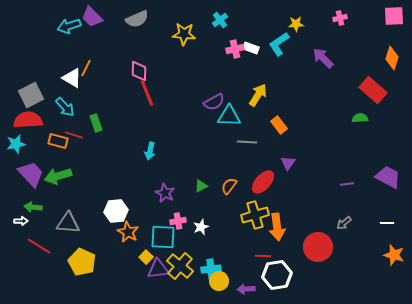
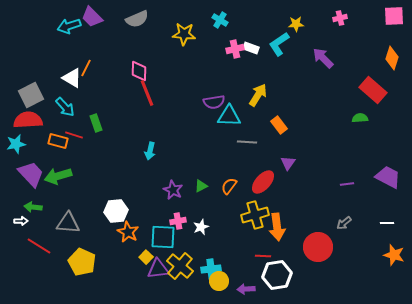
cyan cross at (220, 20): rotated 21 degrees counterclockwise
purple semicircle at (214, 102): rotated 20 degrees clockwise
purple star at (165, 193): moved 8 px right, 3 px up
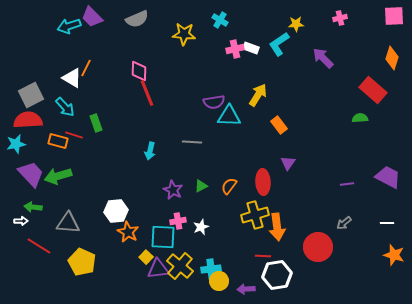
gray line at (247, 142): moved 55 px left
red ellipse at (263, 182): rotated 45 degrees counterclockwise
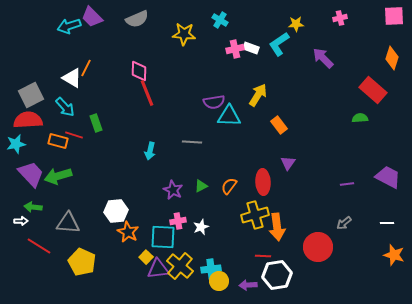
purple arrow at (246, 289): moved 2 px right, 4 px up
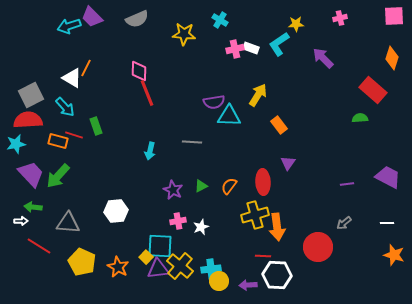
green rectangle at (96, 123): moved 3 px down
green arrow at (58, 176): rotated 32 degrees counterclockwise
orange star at (128, 232): moved 10 px left, 35 px down
cyan square at (163, 237): moved 3 px left, 9 px down
white hexagon at (277, 275): rotated 12 degrees clockwise
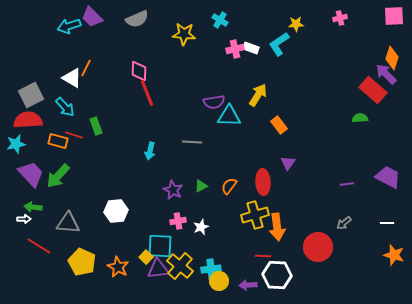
purple arrow at (323, 58): moved 63 px right, 16 px down
white arrow at (21, 221): moved 3 px right, 2 px up
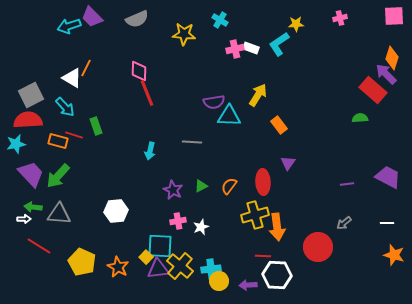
gray triangle at (68, 223): moved 9 px left, 9 px up
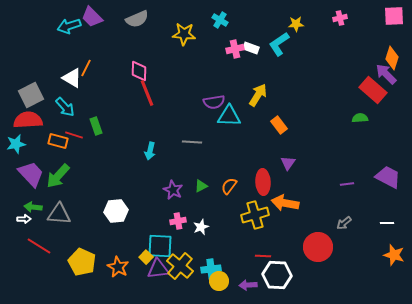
orange arrow at (277, 227): moved 8 px right, 24 px up; rotated 108 degrees clockwise
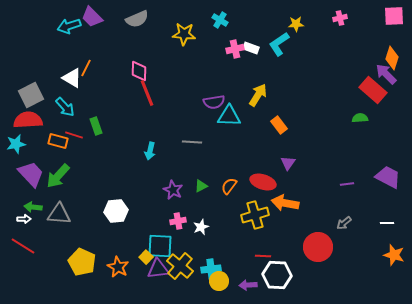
red ellipse at (263, 182): rotated 70 degrees counterclockwise
red line at (39, 246): moved 16 px left
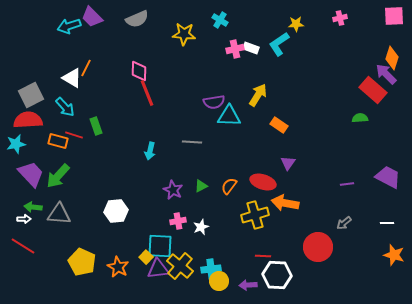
orange rectangle at (279, 125): rotated 18 degrees counterclockwise
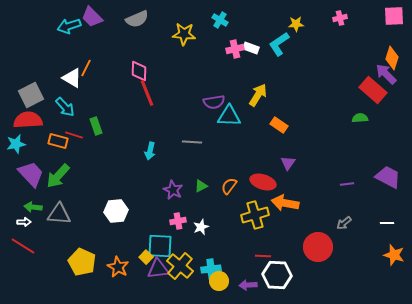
white arrow at (24, 219): moved 3 px down
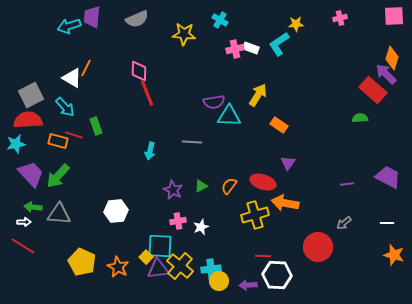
purple trapezoid at (92, 17): rotated 50 degrees clockwise
